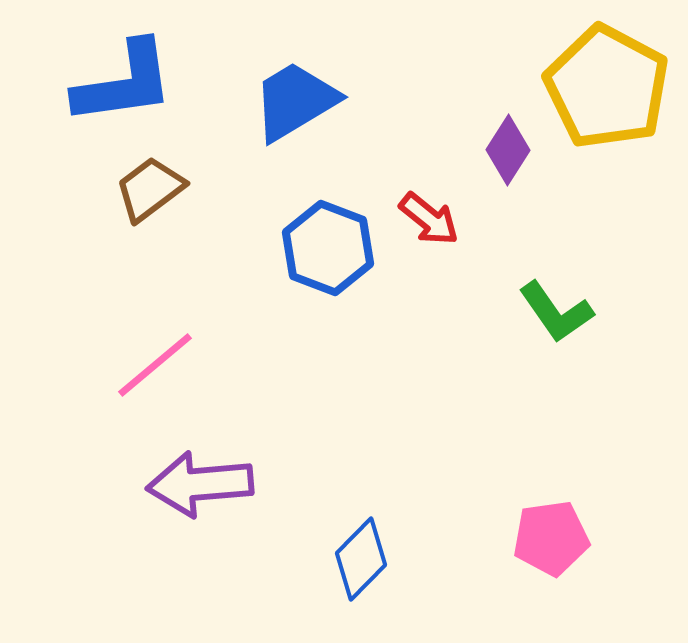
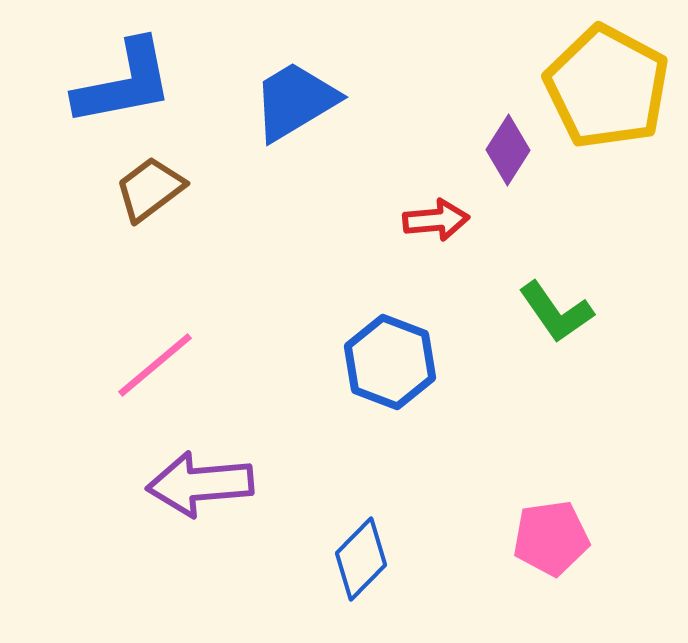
blue L-shape: rotated 3 degrees counterclockwise
red arrow: moved 7 px right, 1 px down; rotated 44 degrees counterclockwise
blue hexagon: moved 62 px right, 114 px down
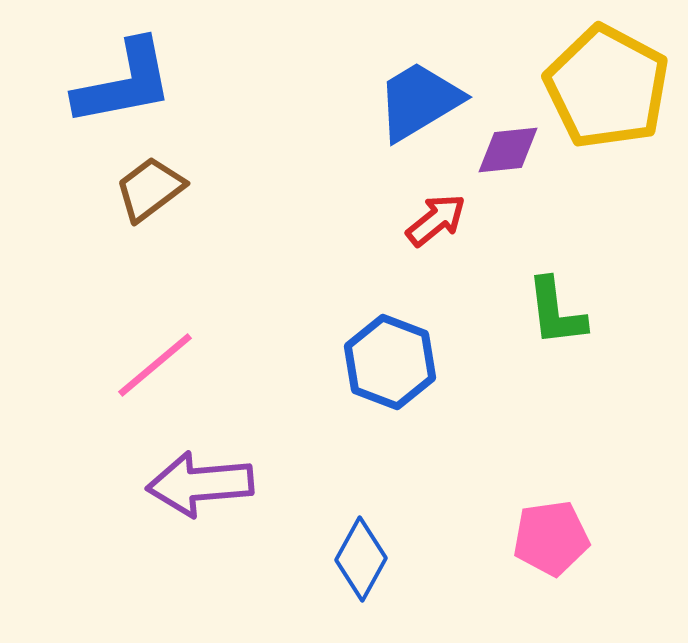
blue trapezoid: moved 124 px right
purple diamond: rotated 52 degrees clockwise
red arrow: rotated 34 degrees counterclockwise
green L-shape: rotated 28 degrees clockwise
blue diamond: rotated 16 degrees counterclockwise
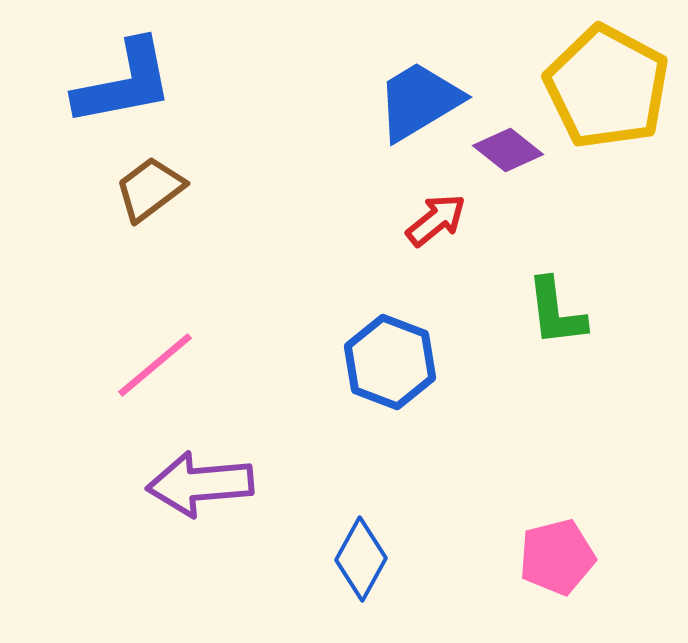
purple diamond: rotated 44 degrees clockwise
pink pentagon: moved 6 px right, 19 px down; rotated 6 degrees counterclockwise
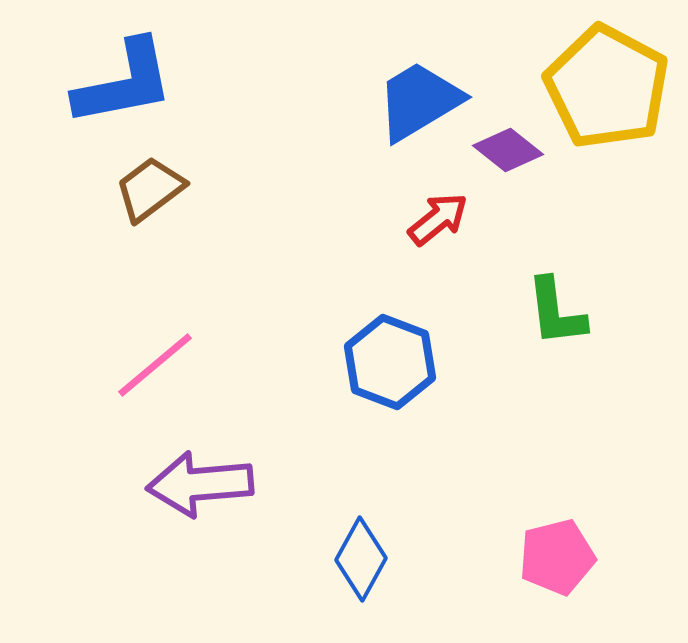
red arrow: moved 2 px right, 1 px up
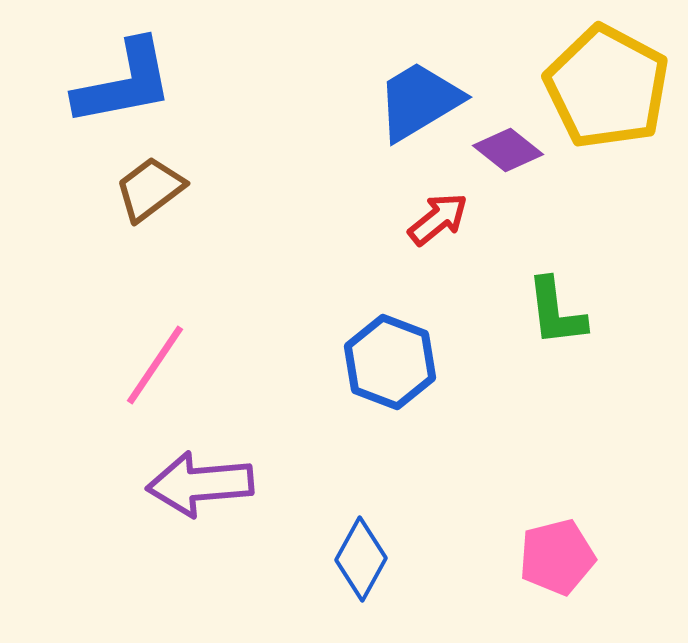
pink line: rotated 16 degrees counterclockwise
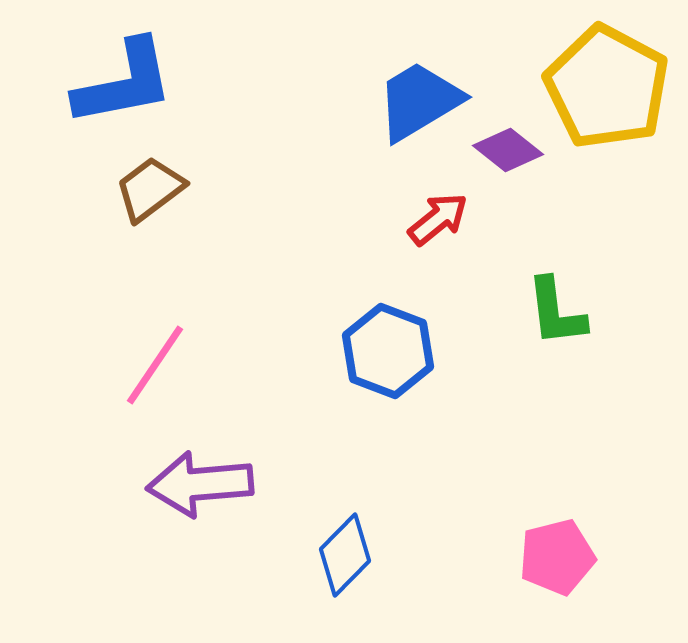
blue hexagon: moved 2 px left, 11 px up
blue diamond: moved 16 px left, 4 px up; rotated 16 degrees clockwise
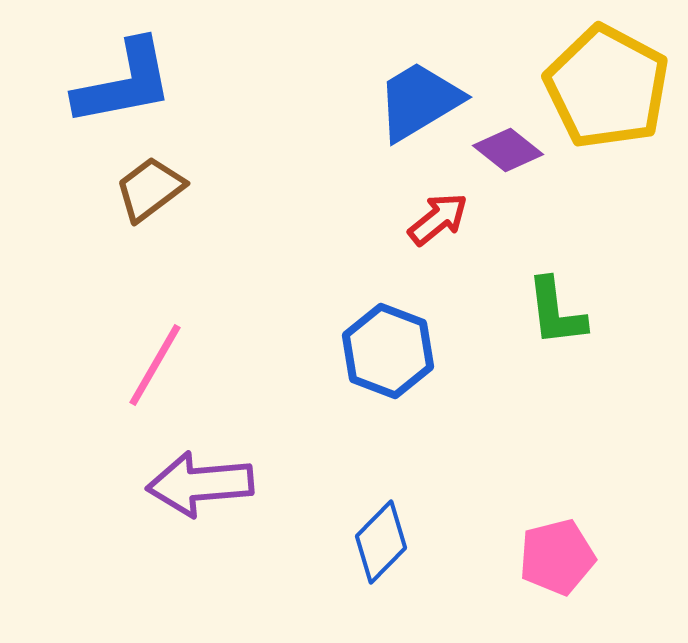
pink line: rotated 4 degrees counterclockwise
blue diamond: moved 36 px right, 13 px up
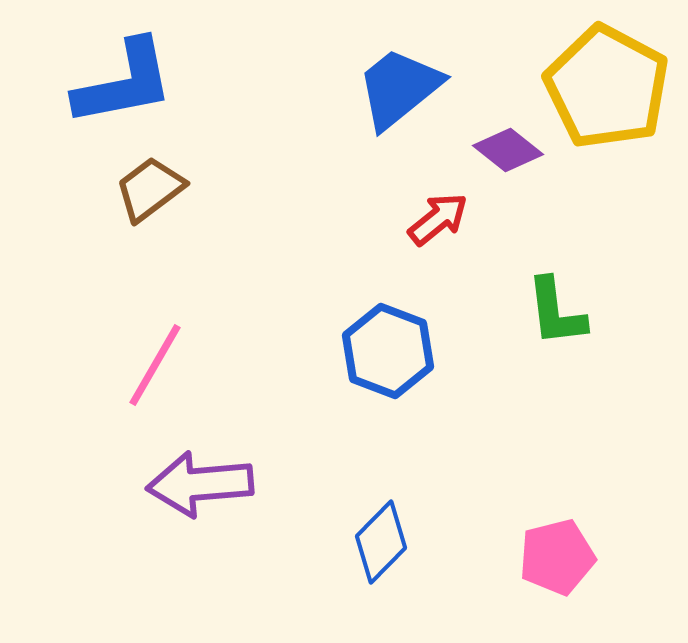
blue trapezoid: moved 20 px left, 13 px up; rotated 8 degrees counterclockwise
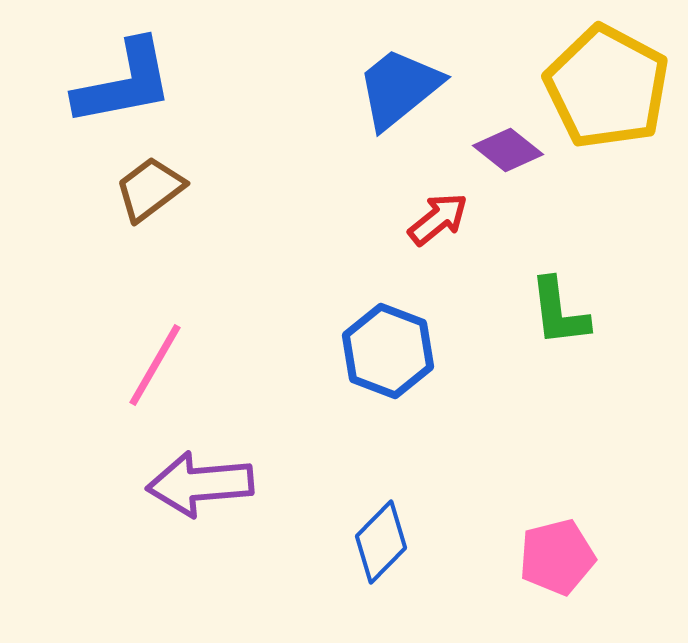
green L-shape: moved 3 px right
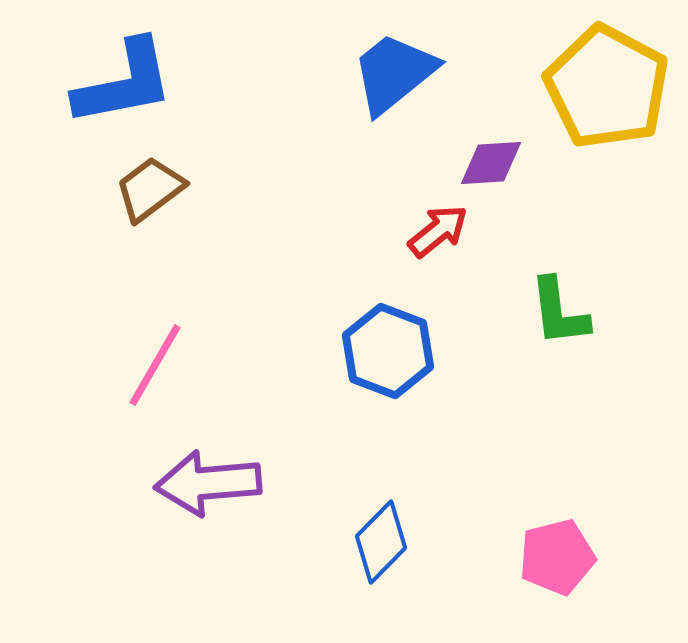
blue trapezoid: moved 5 px left, 15 px up
purple diamond: moved 17 px left, 13 px down; rotated 42 degrees counterclockwise
red arrow: moved 12 px down
purple arrow: moved 8 px right, 1 px up
